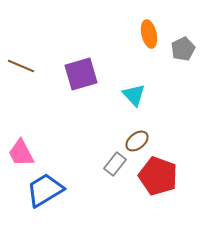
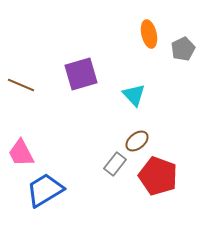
brown line: moved 19 px down
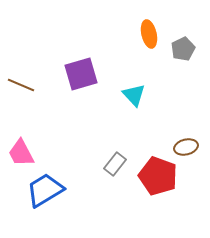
brown ellipse: moved 49 px right, 6 px down; rotated 25 degrees clockwise
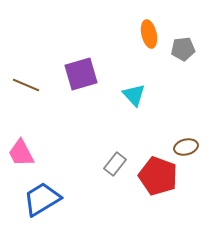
gray pentagon: rotated 20 degrees clockwise
brown line: moved 5 px right
blue trapezoid: moved 3 px left, 9 px down
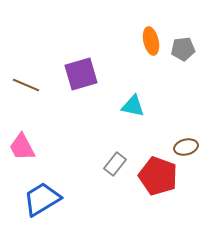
orange ellipse: moved 2 px right, 7 px down
cyan triangle: moved 1 px left, 11 px down; rotated 35 degrees counterclockwise
pink trapezoid: moved 1 px right, 6 px up
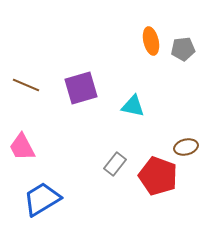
purple square: moved 14 px down
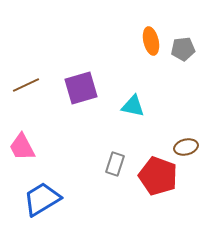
brown line: rotated 48 degrees counterclockwise
gray rectangle: rotated 20 degrees counterclockwise
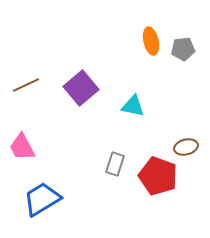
purple square: rotated 24 degrees counterclockwise
